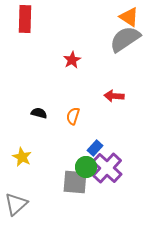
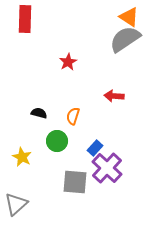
red star: moved 4 px left, 2 px down
green circle: moved 29 px left, 26 px up
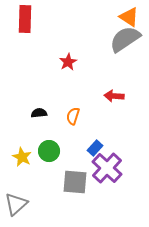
black semicircle: rotated 21 degrees counterclockwise
green circle: moved 8 px left, 10 px down
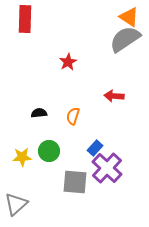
yellow star: rotated 30 degrees counterclockwise
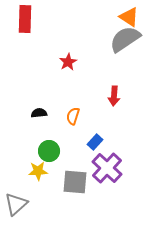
red arrow: rotated 90 degrees counterclockwise
blue rectangle: moved 6 px up
yellow star: moved 16 px right, 14 px down
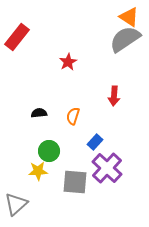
red rectangle: moved 8 px left, 18 px down; rotated 36 degrees clockwise
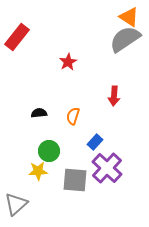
gray square: moved 2 px up
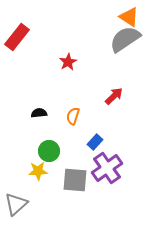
red arrow: rotated 138 degrees counterclockwise
purple cross: rotated 12 degrees clockwise
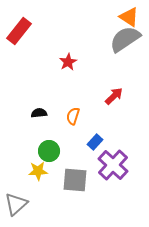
red rectangle: moved 2 px right, 6 px up
purple cross: moved 6 px right, 3 px up; rotated 12 degrees counterclockwise
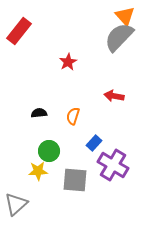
orange triangle: moved 4 px left, 1 px up; rotated 15 degrees clockwise
gray semicircle: moved 6 px left, 2 px up; rotated 12 degrees counterclockwise
red arrow: rotated 126 degrees counterclockwise
blue rectangle: moved 1 px left, 1 px down
purple cross: rotated 12 degrees counterclockwise
